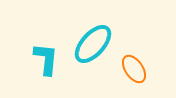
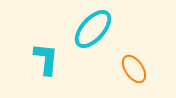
cyan ellipse: moved 15 px up
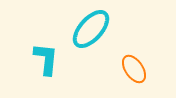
cyan ellipse: moved 2 px left
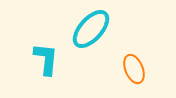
orange ellipse: rotated 12 degrees clockwise
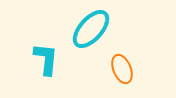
orange ellipse: moved 12 px left
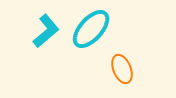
cyan L-shape: moved 28 px up; rotated 44 degrees clockwise
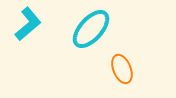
cyan L-shape: moved 18 px left, 7 px up
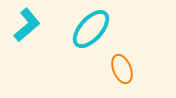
cyan L-shape: moved 1 px left, 1 px down
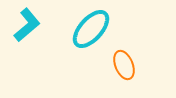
orange ellipse: moved 2 px right, 4 px up
